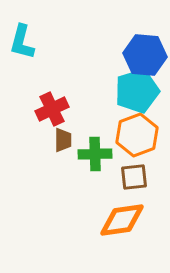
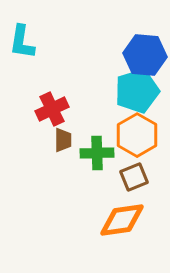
cyan L-shape: rotated 6 degrees counterclockwise
orange hexagon: rotated 9 degrees counterclockwise
green cross: moved 2 px right, 1 px up
brown square: rotated 16 degrees counterclockwise
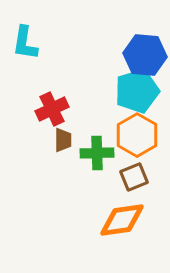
cyan L-shape: moved 3 px right, 1 px down
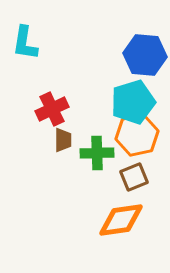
cyan pentagon: moved 4 px left, 11 px down
orange hexagon: rotated 18 degrees clockwise
orange diamond: moved 1 px left
